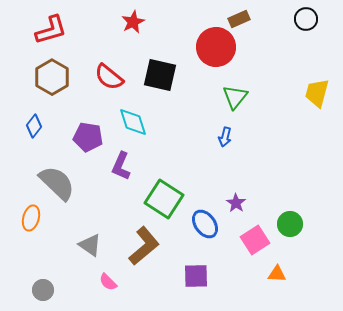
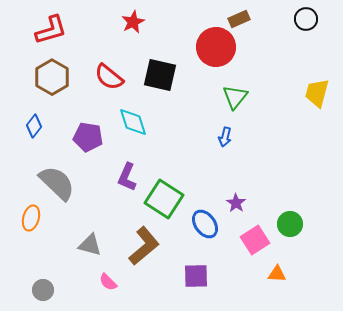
purple L-shape: moved 6 px right, 11 px down
gray triangle: rotated 20 degrees counterclockwise
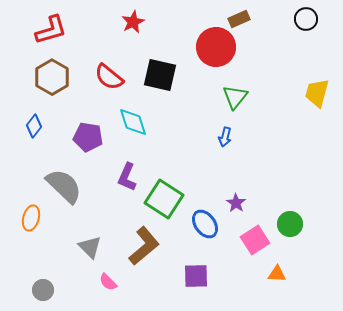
gray semicircle: moved 7 px right, 3 px down
gray triangle: moved 2 px down; rotated 30 degrees clockwise
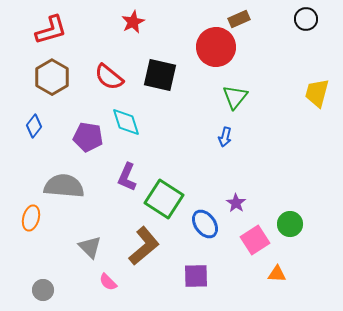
cyan diamond: moved 7 px left
gray semicircle: rotated 39 degrees counterclockwise
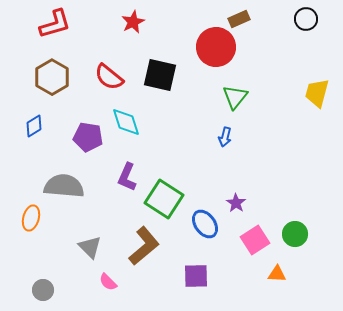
red L-shape: moved 4 px right, 6 px up
blue diamond: rotated 20 degrees clockwise
green circle: moved 5 px right, 10 px down
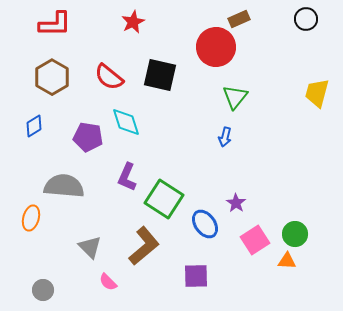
red L-shape: rotated 16 degrees clockwise
orange triangle: moved 10 px right, 13 px up
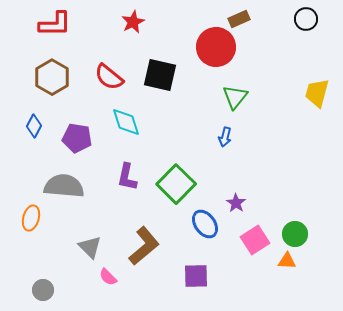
blue diamond: rotated 30 degrees counterclockwise
purple pentagon: moved 11 px left, 1 px down
purple L-shape: rotated 12 degrees counterclockwise
green square: moved 12 px right, 15 px up; rotated 12 degrees clockwise
pink semicircle: moved 5 px up
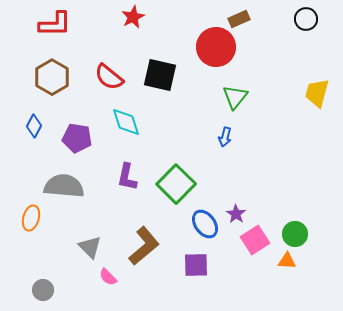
red star: moved 5 px up
purple star: moved 11 px down
purple square: moved 11 px up
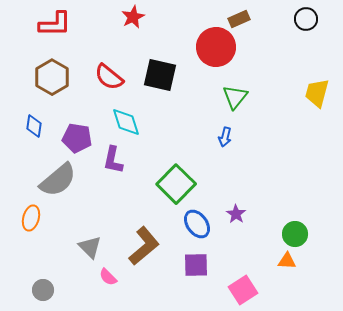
blue diamond: rotated 20 degrees counterclockwise
purple L-shape: moved 14 px left, 17 px up
gray semicircle: moved 6 px left, 6 px up; rotated 135 degrees clockwise
blue ellipse: moved 8 px left
pink square: moved 12 px left, 50 px down
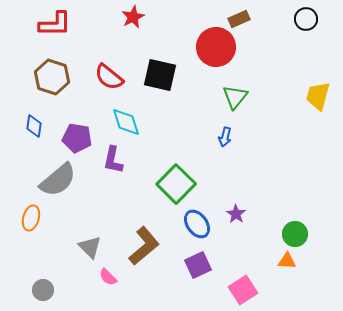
brown hexagon: rotated 12 degrees counterclockwise
yellow trapezoid: moved 1 px right, 3 px down
purple square: moved 2 px right; rotated 24 degrees counterclockwise
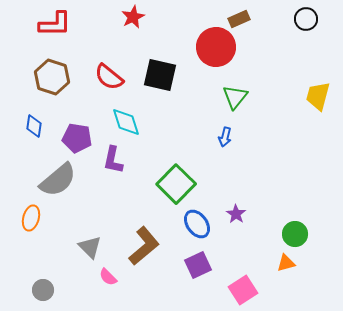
orange triangle: moved 1 px left, 2 px down; rotated 18 degrees counterclockwise
